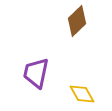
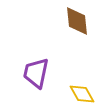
brown diamond: rotated 52 degrees counterclockwise
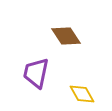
brown diamond: moved 11 px left, 15 px down; rotated 28 degrees counterclockwise
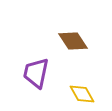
brown diamond: moved 7 px right, 5 px down
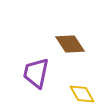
brown diamond: moved 3 px left, 3 px down
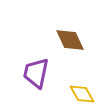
brown diamond: moved 4 px up; rotated 8 degrees clockwise
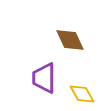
purple trapezoid: moved 8 px right, 5 px down; rotated 12 degrees counterclockwise
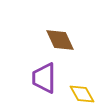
brown diamond: moved 10 px left
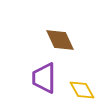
yellow diamond: moved 4 px up
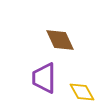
yellow diamond: moved 2 px down
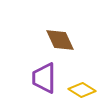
yellow diamond: moved 2 px up; rotated 28 degrees counterclockwise
